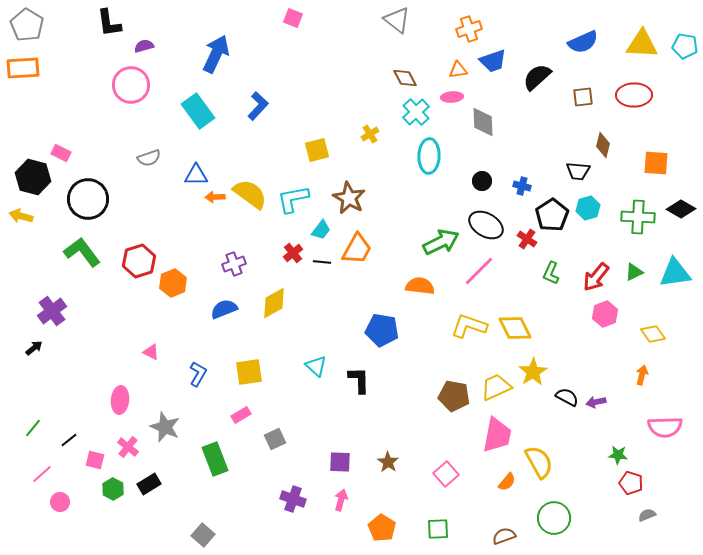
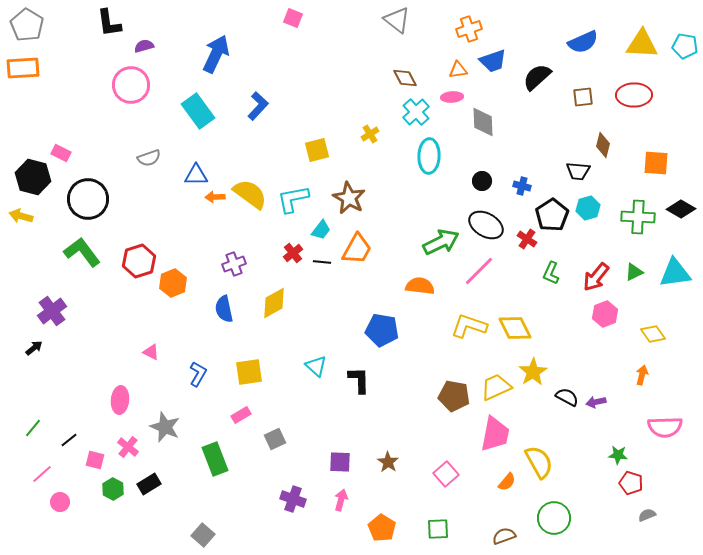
blue semicircle at (224, 309): rotated 80 degrees counterclockwise
pink trapezoid at (497, 435): moved 2 px left, 1 px up
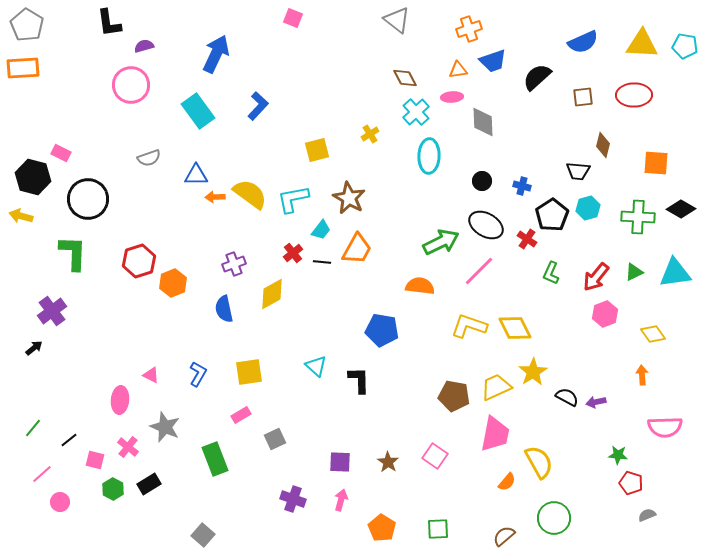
green L-shape at (82, 252): moved 9 px left, 1 px down; rotated 39 degrees clockwise
yellow diamond at (274, 303): moved 2 px left, 9 px up
pink triangle at (151, 352): moved 23 px down
orange arrow at (642, 375): rotated 18 degrees counterclockwise
pink square at (446, 474): moved 11 px left, 18 px up; rotated 15 degrees counterclockwise
brown semicircle at (504, 536): rotated 20 degrees counterclockwise
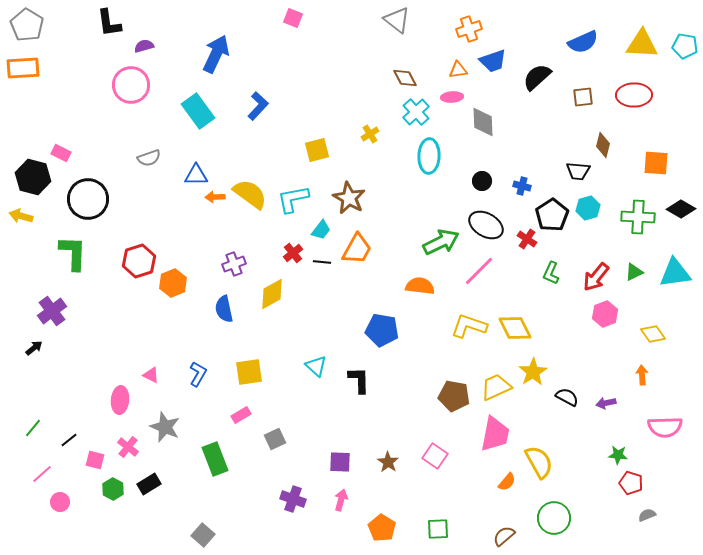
purple arrow at (596, 402): moved 10 px right, 1 px down
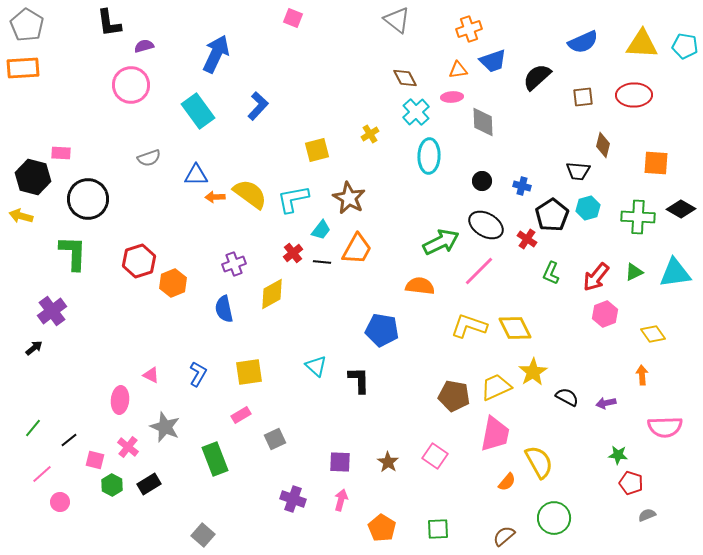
pink rectangle at (61, 153): rotated 24 degrees counterclockwise
green hexagon at (113, 489): moved 1 px left, 4 px up
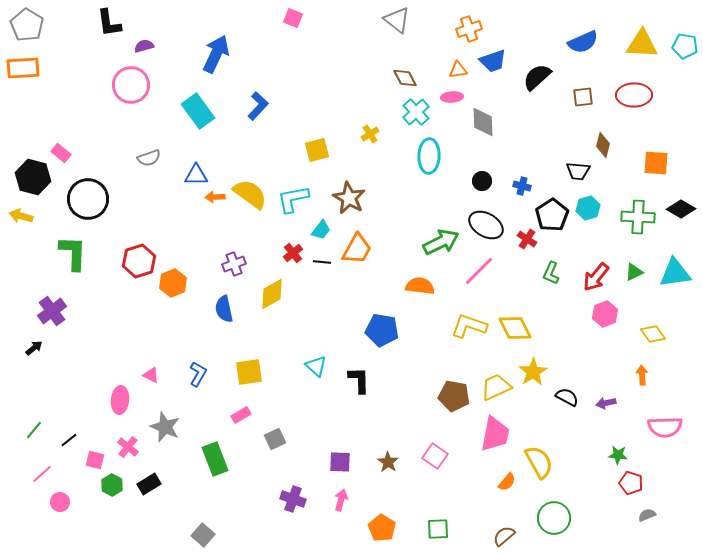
pink rectangle at (61, 153): rotated 36 degrees clockwise
green line at (33, 428): moved 1 px right, 2 px down
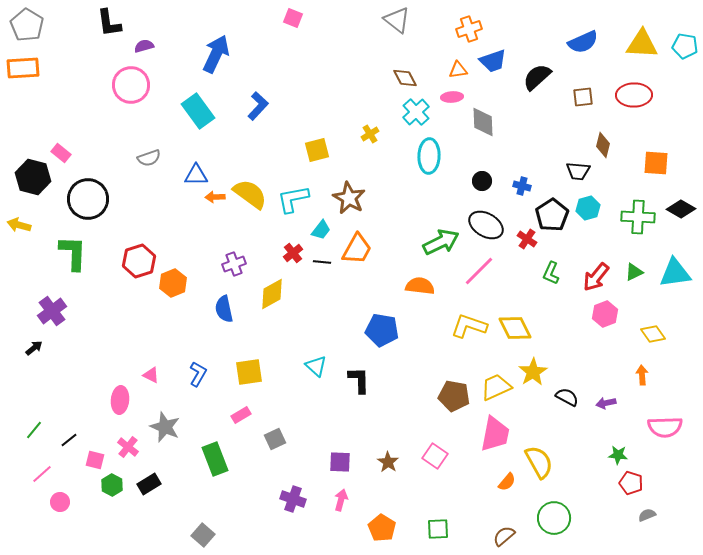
yellow arrow at (21, 216): moved 2 px left, 9 px down
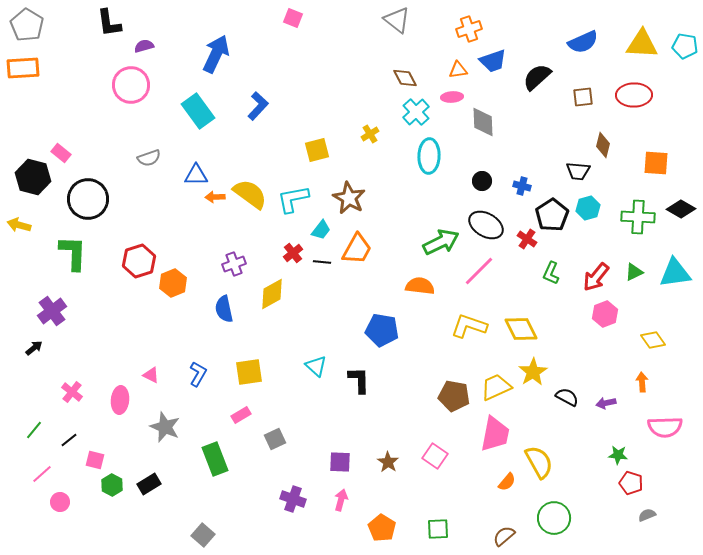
yellow diamond at (515, 328): moved 6 px right, 1 px down
yellow diamond at (653, 334): moved 6 px down
orange arrow at (642, 375): moved 7 px down
pink cross at (128, 447): moved 56 px left, 55 px up
